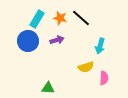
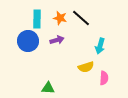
cyan rectangle: rotated 30 degrees counterclockwise
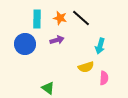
blue circle: moved 3 px left, 3 px down
green triangle: rotated 32 degrees clockwise
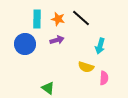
orange star: moved 2 px left, 1 px down
yellow semicircle: rotated 35 degrees clockwise
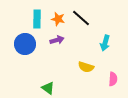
cyan arrow: moved 5 px right, 3 px up
pink semicircle: moved 9 px right, 1 px down
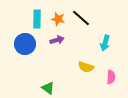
pink semicircle: moved 2 px left, 2 px up
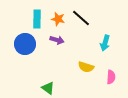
purple arrow: rotated 32 degrees clockwise
